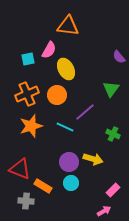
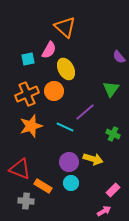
orange triangle: moved 3 px left, 1 px down; rotated 35 degrees clockwise
orange circle: moved 3 px left, 4 px up
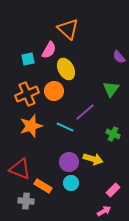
orange triangle: moved 3 px right, 2 px down
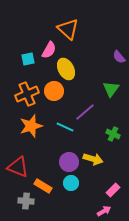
red triangle: moved 2 px left, 2 px up
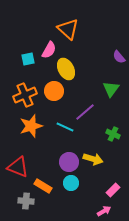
orange cross: moved 2 px left, 1 px down
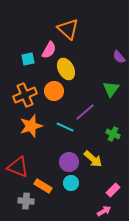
yellow arrow: rotated 24 degrees clockwise
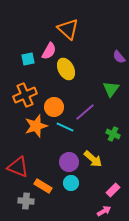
pink semicircle: moved 1 px down
orange circle: moved 16 px down
orange star: moved 5 px right
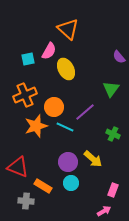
purple circle: moved 1 px left
pink rectangle: rotated 24 degrees counterclockwise
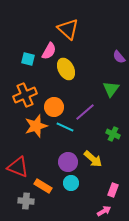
cyan square: rotated 24 degrees clockwise
